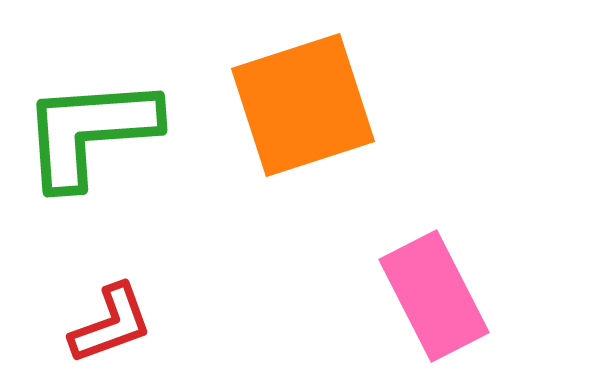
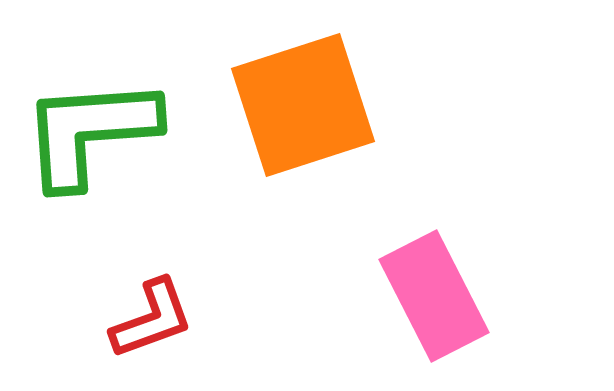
red L-shape: moved 41 px right, 5 px up
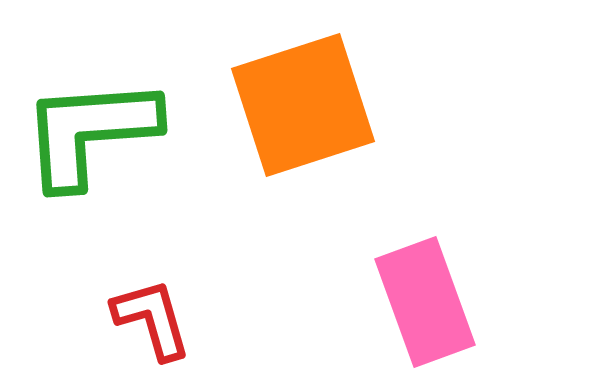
pink rectangle: moved 9 px left, 6 px down; rotated 7 degrees clockwise
red L-shape: rotated 86 degrees counterclockwise
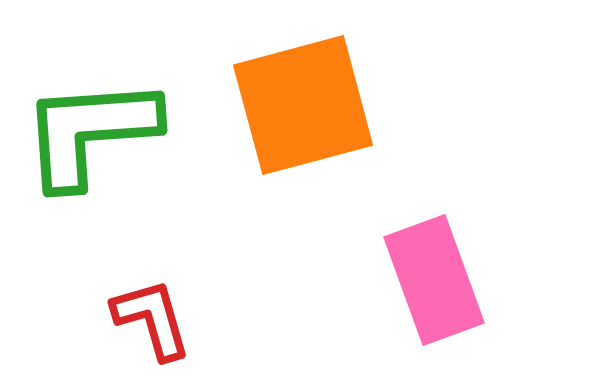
orange square: rotated 3 degrees clockwise
pink rectangle: moved 9 px right, 22 px up
